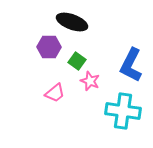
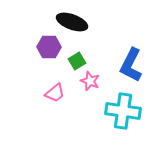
green square: rotated 24 degrees clockwise
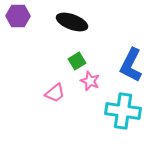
purple hexagon: moved 31 px left, 31 px up
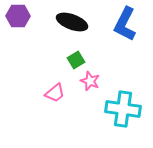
green square: moved 1 px left, 1 px up
blue L-shape: moved 6 px left, 41 px up
cyan cross: moved 2 px up
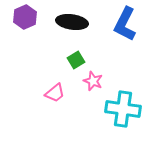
purple hexagon: moved 7 px right, 1 px down; rotated 25 degrees counterclockwise
black ellipse: rotated 12 degrees counterclockwise
pink star: moved 3 px right
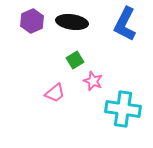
purple hexagon: moved 7 px right, 4 px down
green square: moved 1 px left
